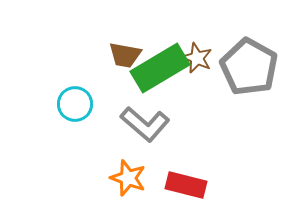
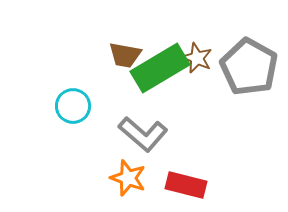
cyan circle: moved 2 px left, 2 px down
gray L-shape: moved 2 px left, 10 px down
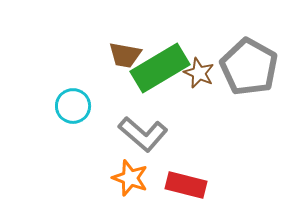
brown star: moved 2 px right, 15 px down
orange star: moved 2 px right
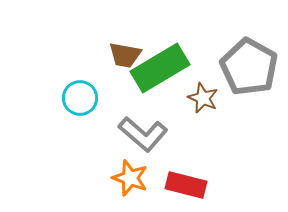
brown star: moved 4 px right, 25 px down
cyan circle: moved 7 px right, 8 px up
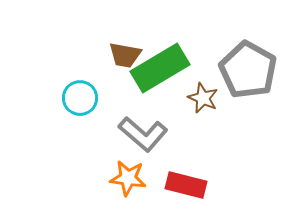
gray pentagon: moved 1 px left, 3 px down
orange star: moved 2 px left; rotated 12 degrees counterclockwise
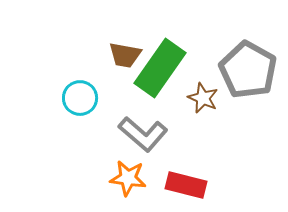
green rectangle: rotated 24 degrees counterclockwise
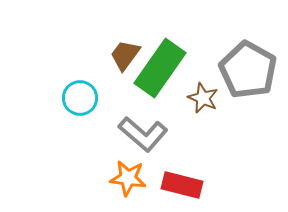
brown trapezoid: rotated 116 degrees clockwise
red rectangle: moved 4 px left
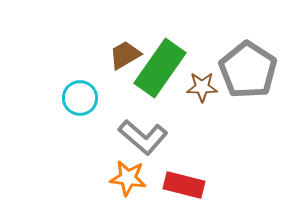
brown trapezoid: rotated 24 degrees clockwise
gray pentagon: rotated 4 degrees clockwise
brown star: moved 1 px left, 11 px up; rotated 24 degrees counterclockwise
gray L-shape: moved 3 px down
red rectangle: moved 2 px right
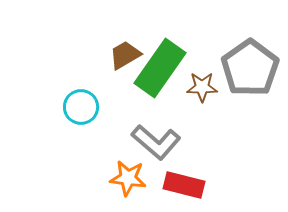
gray pentagon: moved 2 px right, 2 px up; rotated 4 degrees clockwise
cyan circle: moved 1 px right, 9 px down
gray L-shape: moved 13 px right, 5 px down
